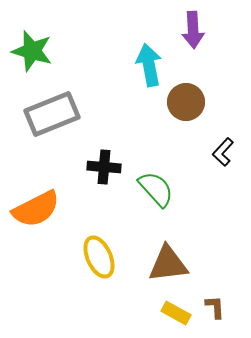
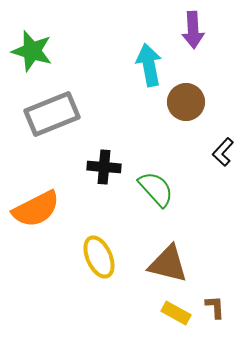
brown triangle: rotated 21 degrees clockwise
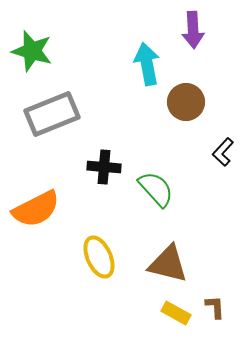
cyan arrow: moved 2 px left, 1 px up
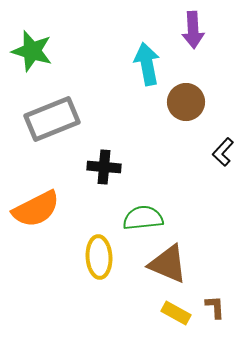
gray rectangle: moved 5 px down
green semicircle: moved 13 px left, 29 px down; rotated 54 degrees counterclockwise
yellow ellipse: rotated 21 degrees clockwise
brown triangle: rotated 9 degrees clockwise
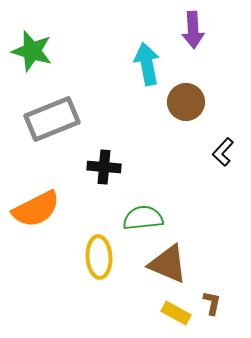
brown L-shape: moved 3 px left, 4 px up; rotated 15 degrees clockwise
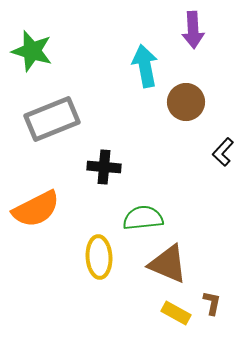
cyan arrow: moved 2 px left, 2 px down
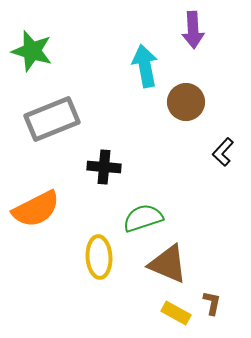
green semicircle: rotated 12 degrees counterclockwise
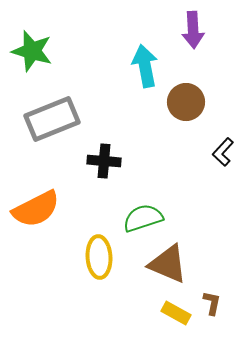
black cross: moved 6 px up
